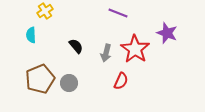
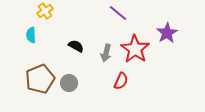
purple line: rotated 18 degrees clockwise
purple star: rotated 20 degrees clockwise
black semicircle: rotated 21 degrees counterclockwise
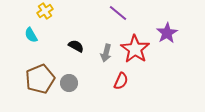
cyan semicircle: rotated 28 degrees counterclockwise
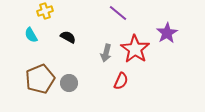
yellow cross: rotated 14 degrees clockwise
black semicircle: moved 8 px left, 9 px up
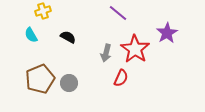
yellow cross: moved 2 px left
red semicircle: moved 3 px up
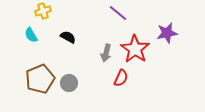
purple star: rotated 20 degrees clockwise
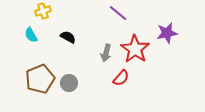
red semicircle: rotated 18 degrees clockwise
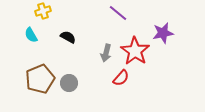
purple star: moved 4 px left
red star: moved 2 px down
